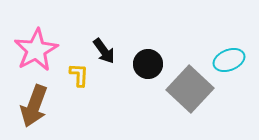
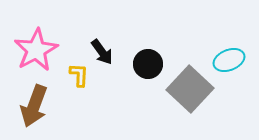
black arrow: moved 2 px left, 1 px down
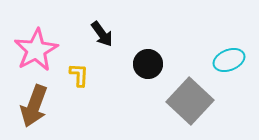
black arrow: moved 18 px up
gray square: moved 12 px down
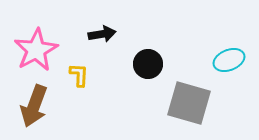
black arrow: rotated 64 degrees counterclockwise
gray square: moved 1 px left, 2 px down; rotated 27 degrees counterclockwise
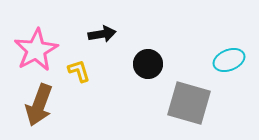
yellow L-shape: moved 4 px up; rotated 20 degrees counterclockwise
brown arrow: moved 5 px right, 1 px up
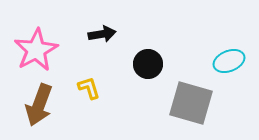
cyan ellipse: moved 1 px down
yellow L-shape: moved 10 px right, 17 px down
gray square: moved 2 px right
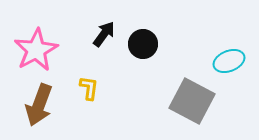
black arrow: moved 2 px right; rotated 44 degrees counterclockwise
black circle: moved 5 px left, 20 px up
yellow L-shape: rotated 25 degrees clockwise
gray square: moved 1 px right, 2 px up; rotated 12 degrees clockwise
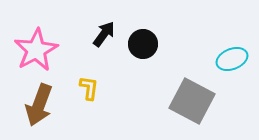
cyan ellipse: moved 3 px right, 2 px up
